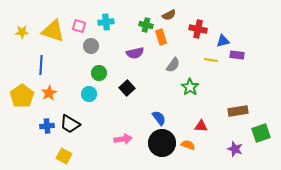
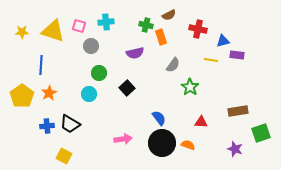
red triangle: moved 4 px up
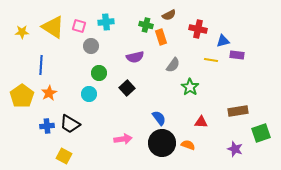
yellow triangle: moved 4 px up; rotated 15 degrees clockwise
purple semicircle: moved 4 px down
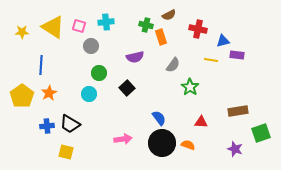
yellow square: moved 2 px right, 4 px up; rotated 14 degrees counterclockwise
